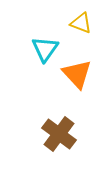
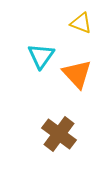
cyan triangle: moved 4 px left, 7 px down
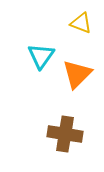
orange triangle: rotated 28 degrees clockwise
brown cross: moved 6 px right; rotated 28 degrees counterclockwise
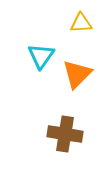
yellow triangle: rotated 25 degrees counterclockwise
